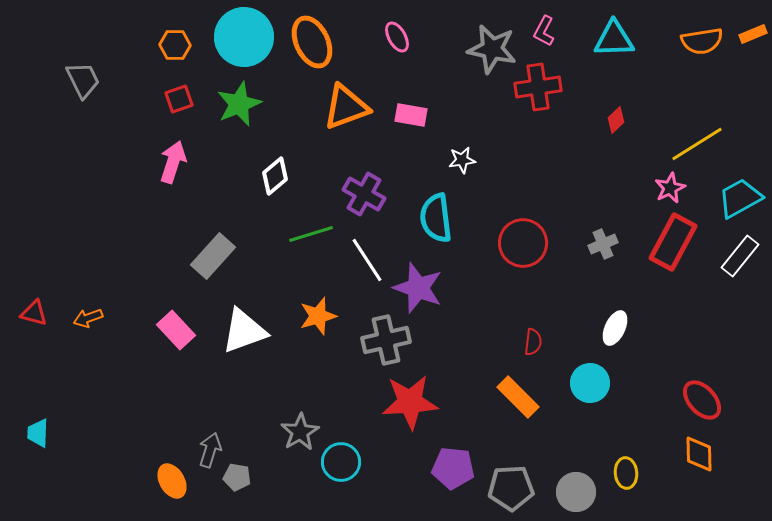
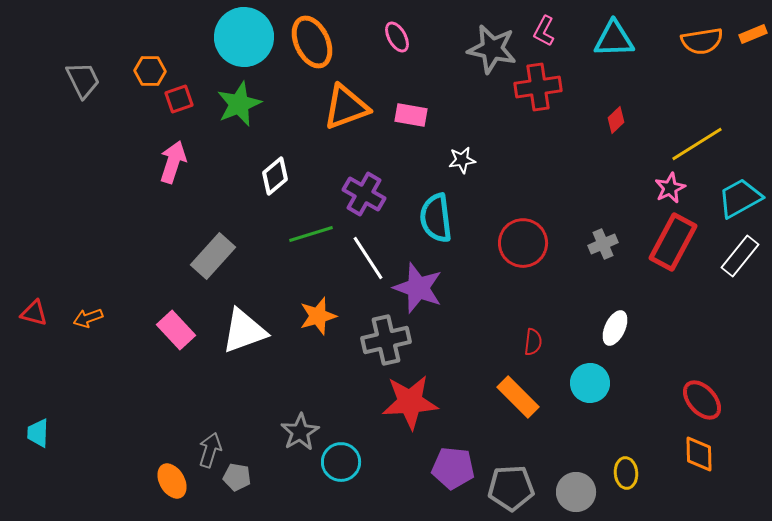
orange hexagon at (175, 45): moved 25 px left, 26 px down
white line at (367, 260): moved 1 px right, 2 px up
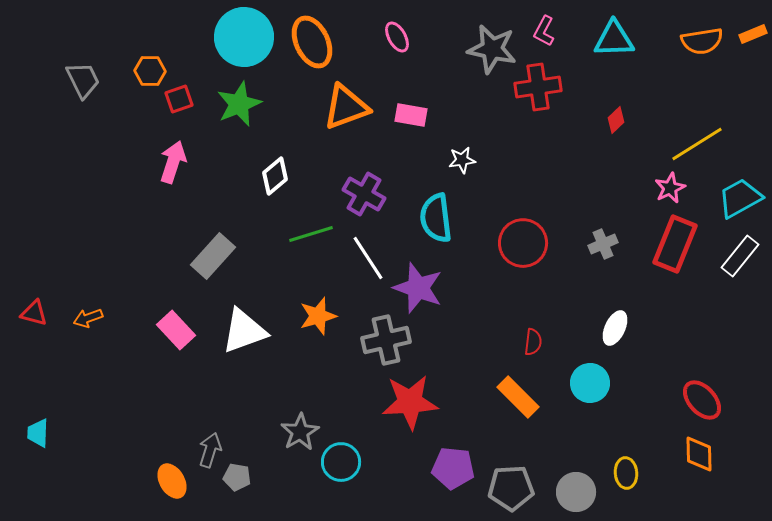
red rectangle at (673, 242): moved 2 px right, 2 px down; rotated 6 degrees counterclockwise
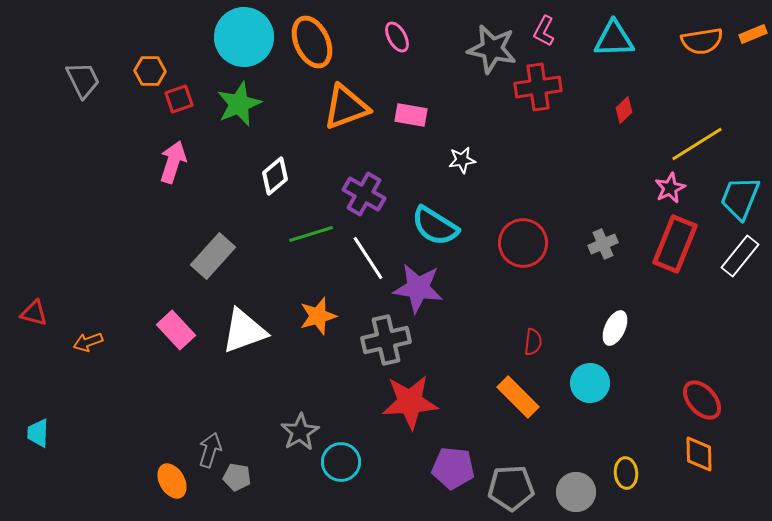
red diamond at (616, 120): moved 8 px right, 10 px up
cyan trapezoid at (740, 198): rotated 39 degrees counterclockwise
cyan semicircle at (436, 218): moved 1 px left, 8 px down; rotated 51 degrees counterclockwise
purple star at (418, 288): rotated 12 degrees counterclockwise
orange arrow at (88, 318): moved 24 px down
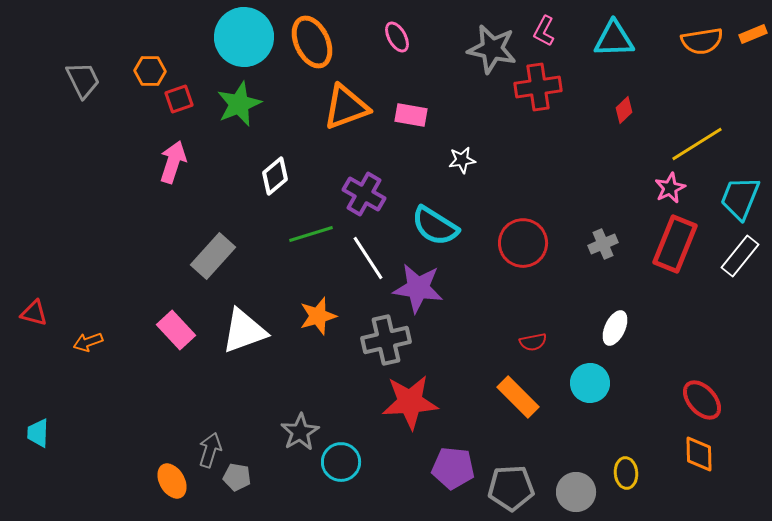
red semicircle at (533, 342): rotated 72 degrees clockwise
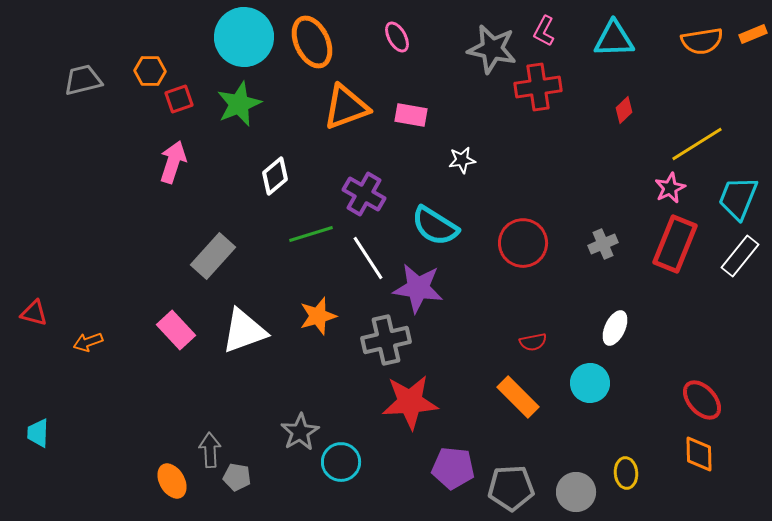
gray trapezoid at (83, 80): rotated 78 degrees counterclockwise
cyan trapezoid at (740, 198): moved 2 px left
gray arrow at (210, 450): rotated 20 degrees counterclockwise
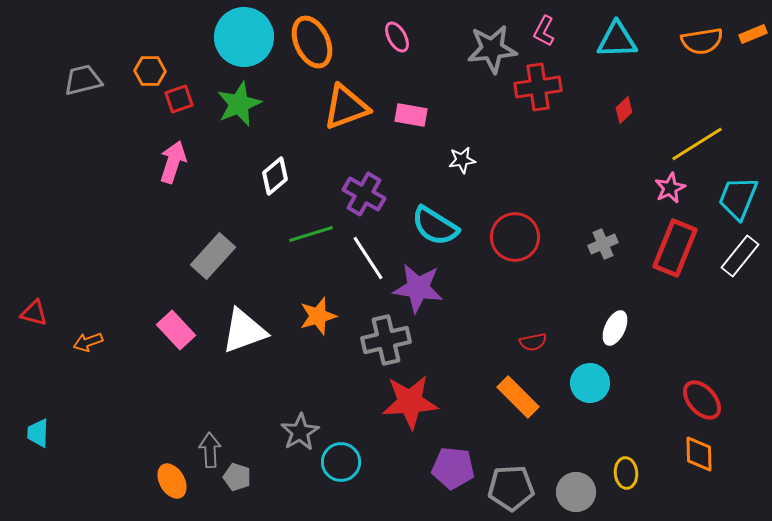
cyan triangle at (614, 39): moved 3 px right, 1 px down
gray star at (492, 49): rotated 18 degrees counterclockwise
red circle at (523, 243): moved 8 px left, 6 px up
red rectangle at (675, 244): moved 4 px down
gray pentagon at (237, 477): rotated 8 degrees clockwise
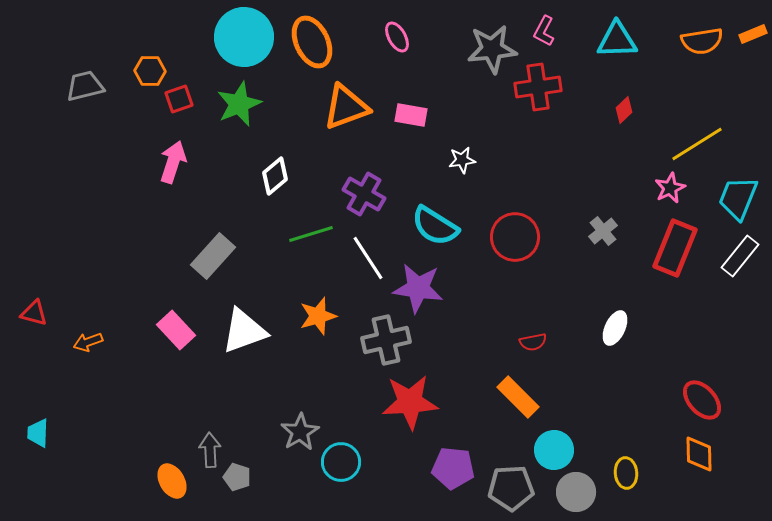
gray trapezoid at (83, 80): moved 2 px right, 6 px down
gray cross at (603, 244): moved 13 px up; rotated 16 degrees counterclockwise
cyan circle at (590, 383): moved 36 px left, 67 px down
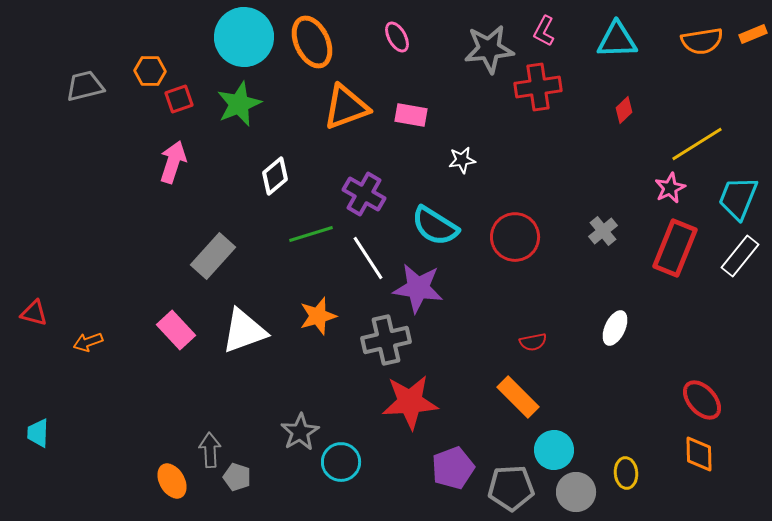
gray star at (492, 49): moved 3 px left
purple pentagon at (453, 468): rotated 27 degrees counterclockwise
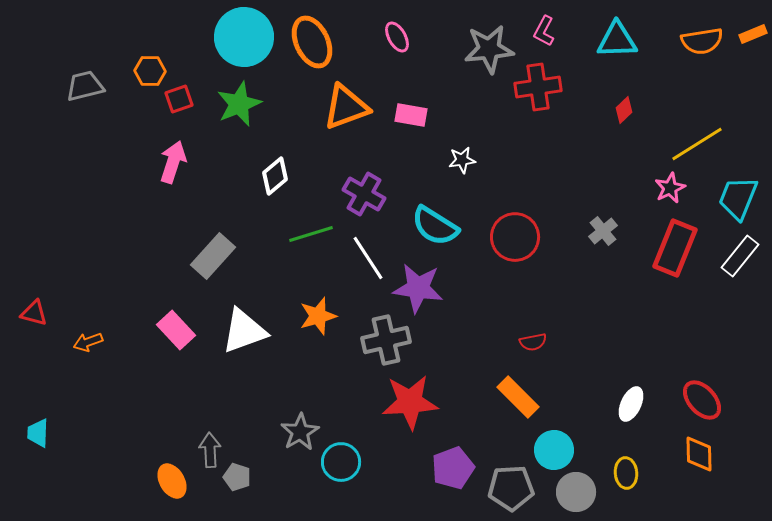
white ellipse at (615, 328): moved 16 px right, 76 px down
